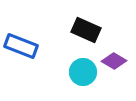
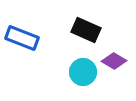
blue rectangle: moved 1 px right, 8 px up
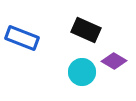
cyan circle: moved 1 px left
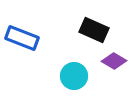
black rectangle: moved 8 px right
cyan circle: moved 8 px left, 4 px down
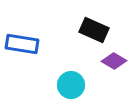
blue rectangle: moved 6 px down; rotated 12 degrees counterclockwise
cyan circle: moved 3 px left, 9 px down
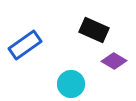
blue rectangle: moved 3 px right, 1 px down; rotated 44 degrees counterclockwise
cyan circle: moved 1 px up
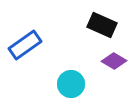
black rectangle: moved 8 px right, 5 px up
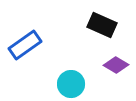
purple diamond: moved 2 px right, 4 px down
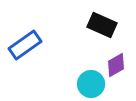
purple diamond: rotated 60 degrees counterclockwise
cyan circle: moved 20 px right
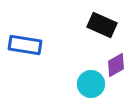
blue rectangle: rotated 44 degrees clockwise
